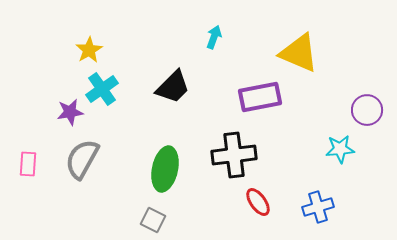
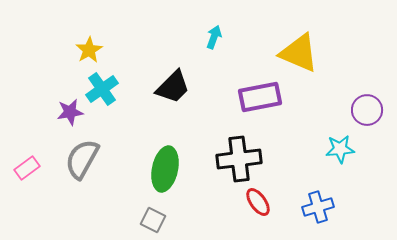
black cross: moved 5 px right, 4 px down
pink rectangle: moved 1 px left, 4 px down; rotated 50 degrees clockwise
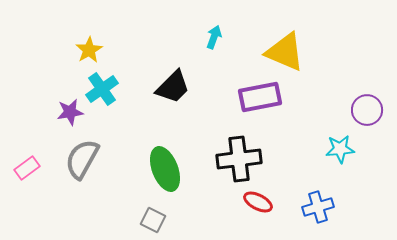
yellow triangle: moved 14 px left, 1 px up
green ellipse: rotated 33 degrees counterclockwise
red ellipse: rotated 28 degrees counterclockwise
